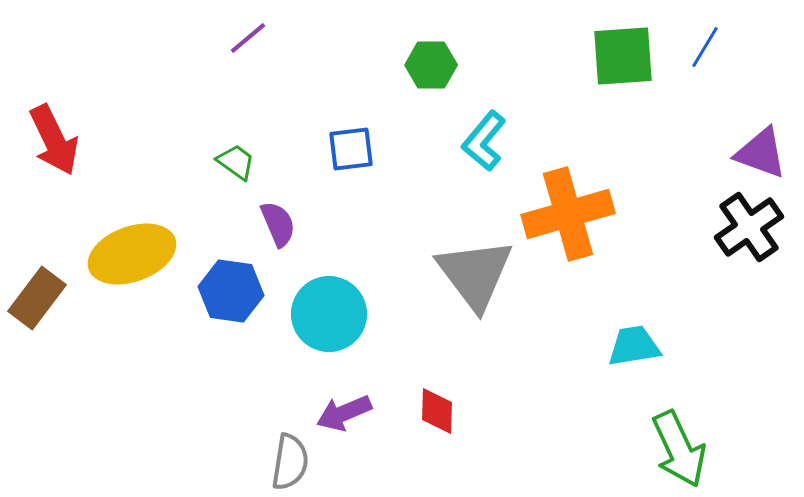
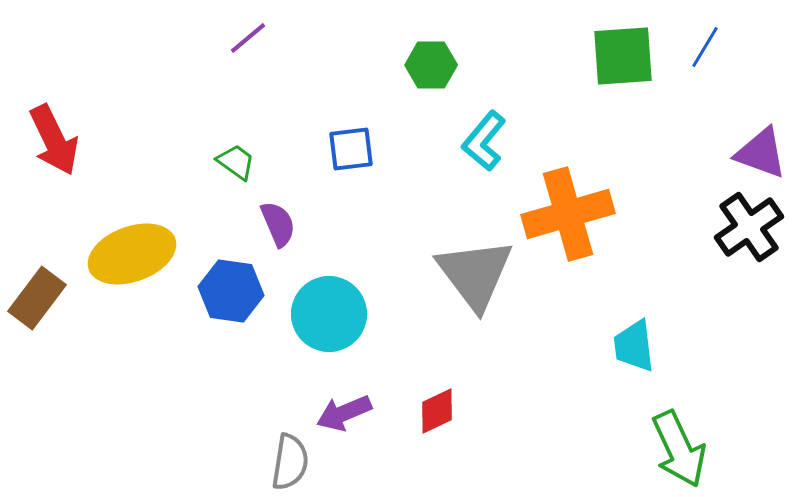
cyan trapezoid: rotated 88 degrees counterclockwise
red diamond: rotated 63 degrees clockwise
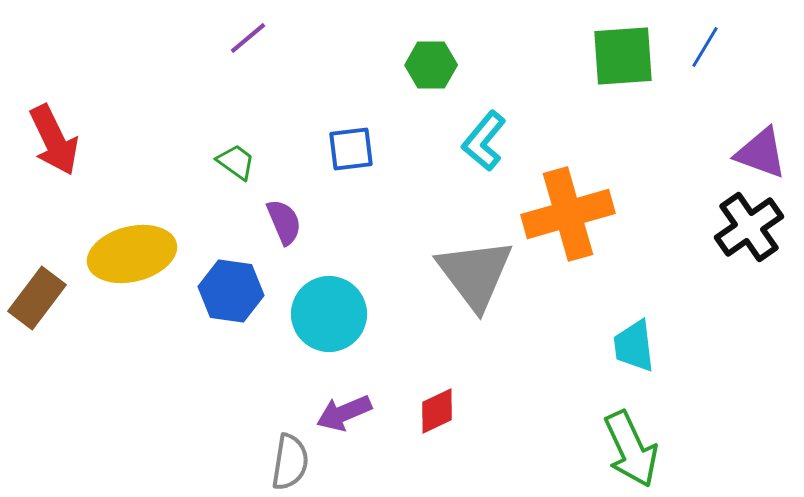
purple semicircle: moved 6 px right, 2 px up
yellow ellipse: rotated 6 degrees clockwise
green arrow: moved 48 px left
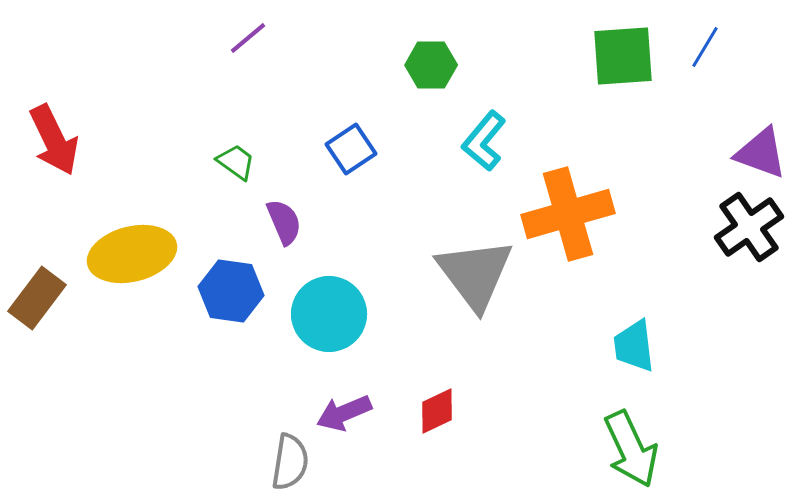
blue square: rotated 27 degrees counterclockwise
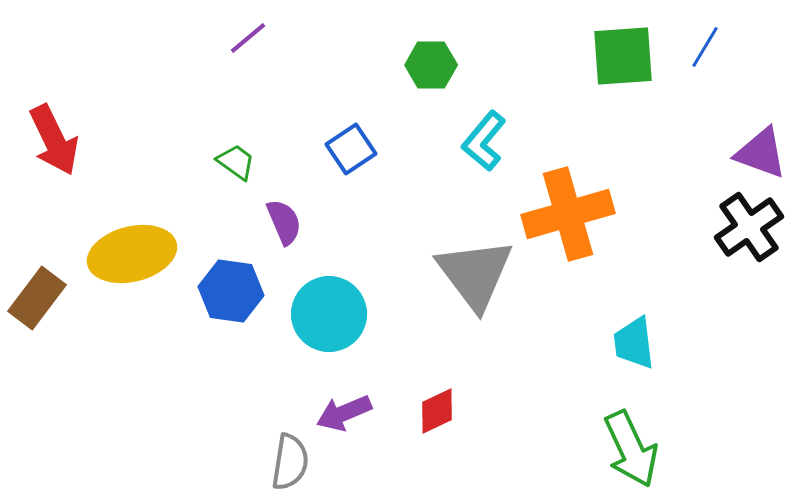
cyan trapezoid: moved 3 px up
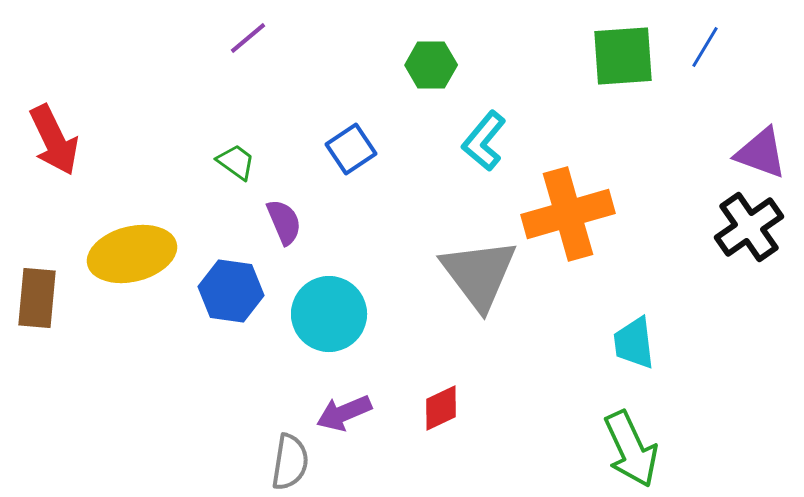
gray triangle: moved 4 px right
brown rectangle: rotated 32 degrees counterclockwise
red diamond: moved 4 px right, 3 px up
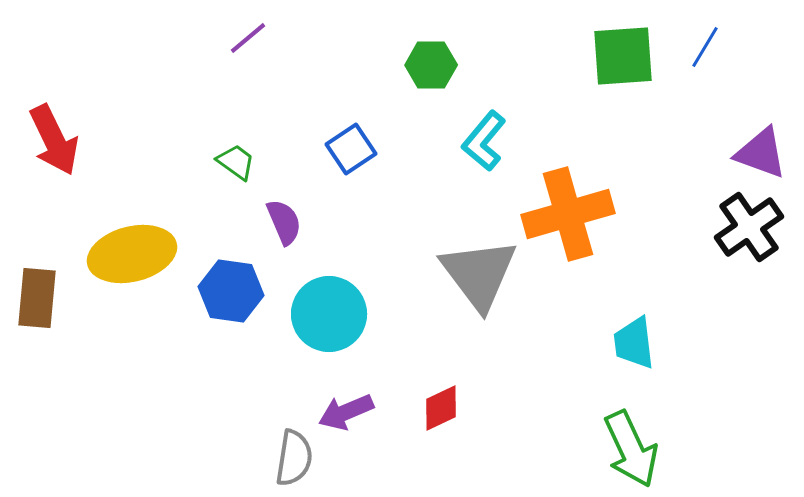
purple arrow: moved 2 px right, 1 px up
gray semicircle: moved 4 px right, 4 px up
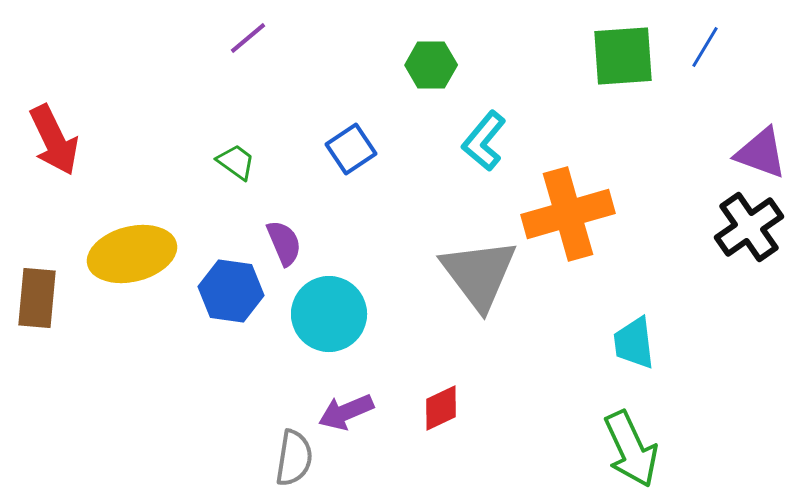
purple semicircle: moved 21 px down
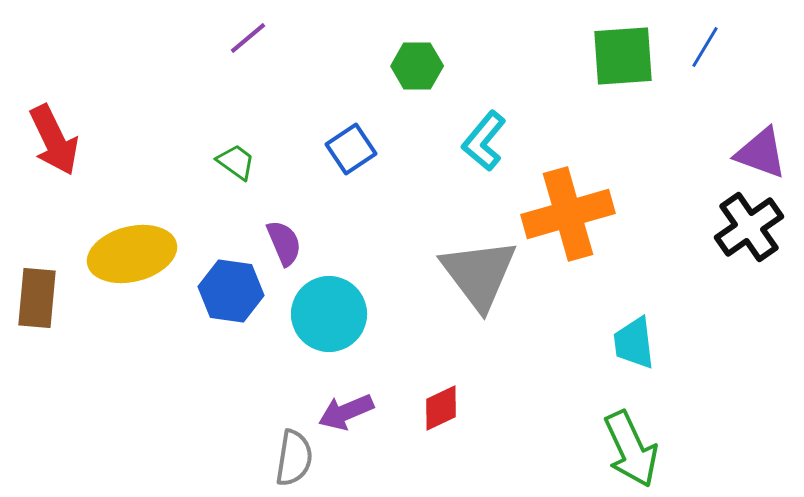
green hexagon: moved 14 px left, 1 px down
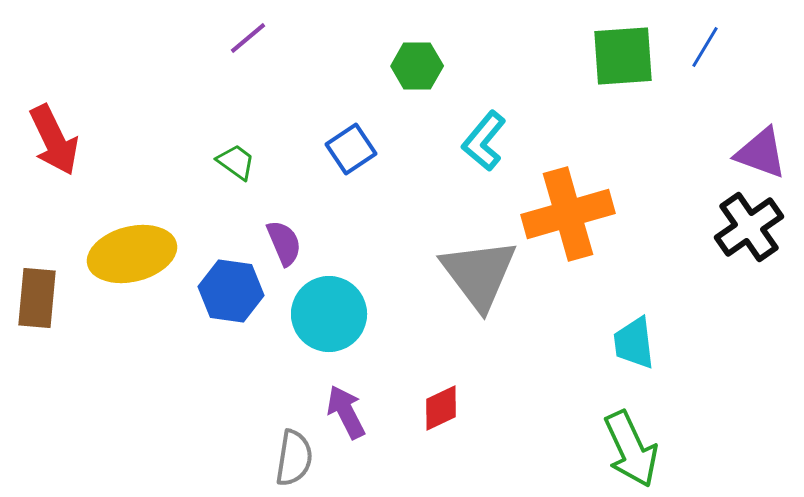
purple arrow: rotated 86 degrees clockwise
